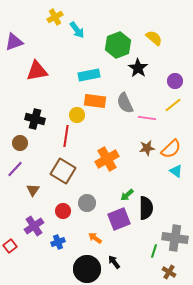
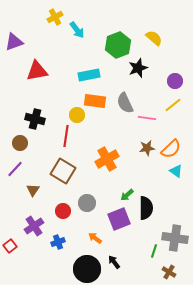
black star: rotated 18 degrees clockwise
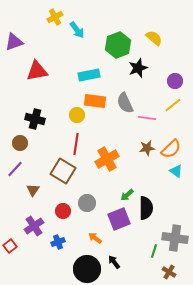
red line: moved 10 px right, 8 px down
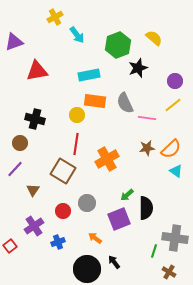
cyan arrow: moved 5 px down
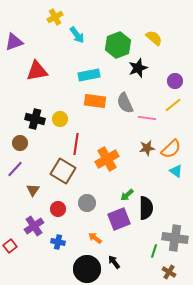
yellow circle: moved 17 px left, 4 px down
red circle: moved 5 px left, 2 px up
blue cross: rotated 32 degrees clockwise
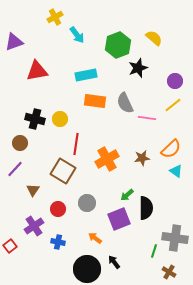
cyan rectangle: moved 3 px left
brown star: moved 5 px left, 10 px down
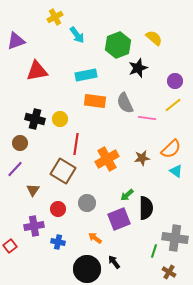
purple triangle: moved 2 px right, 1 px up
purple cross: rotated 24 degrees clockwise
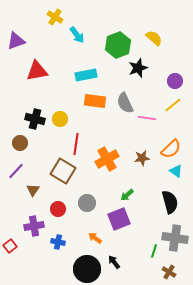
yellow cross: rotated 28 degrees counterclockwise
purple line: moved 1 px right, 2 px down
black semicircle: moved 24 px right, 6 px up; rotated 15 degrees counterclockwise
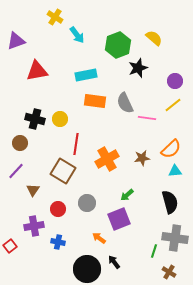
cyan triangle: moved 1 px left; rotated 40 degrees counterclockwise
orange arrow: moved 4 px right
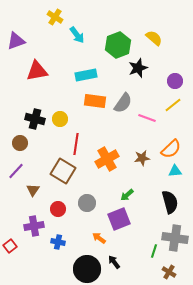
gray semicircle: moved 2 px left; rotated 120 degrees counterclockwise
pink line: rotated 12 degrees clockwise
